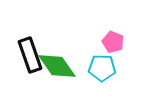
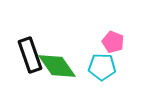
cyan pentagon: moved 1 px up
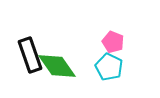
cyan pentagon: moved 7 px right; rotated 24 degrees clockwise
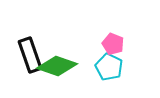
pink pentagon: moved 2 px down
green diamond: rotated 36 degrees counterclockwise
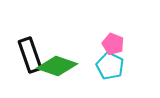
cyan pentagon: moved 1 px right, 1 px up
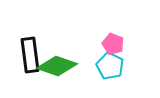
black rectangle: rotated 12 degrees clockwise
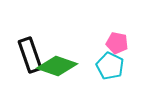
pink pentagon: moved 4 px right, 1 px up; rotated 10 degrees counterclockwise
black rectangle: rotated 12 degrees counterclockwise
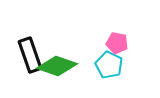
cyan pentagon: moved 1 px left, 1 px up
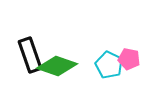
pink pentagon: moved 12 px right, 16 px down
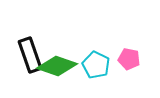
cyan pentagon: moved 13 px left
